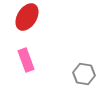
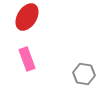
pink rectangle: moved 1 px right, 1 px up
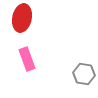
red ellipse: moved 5 px left, 1 px down; rotated 20 degrees counterclockwise
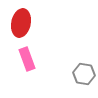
red ellipse: moved 1 px left, 5 px down
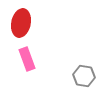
gray hexagon: moved 2 px down
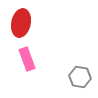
gray hexagon: moved 4 px left, 1 px down
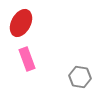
red ellipse: rotated 16 degrees clockwise
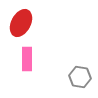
pink rectangle: rotated 20 degrees clockwise
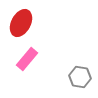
pink rectangle: rotated 40 degrees clockwise
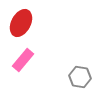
pink rectangle: moved 4 px left, 1 px down
